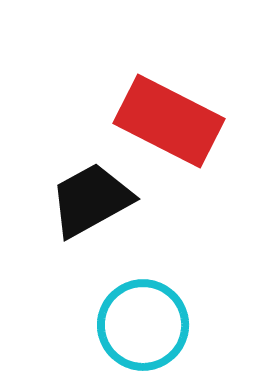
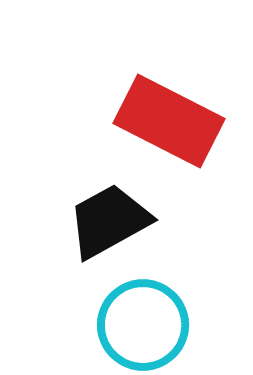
black trapezoid: moved 18 px right, 21 px down
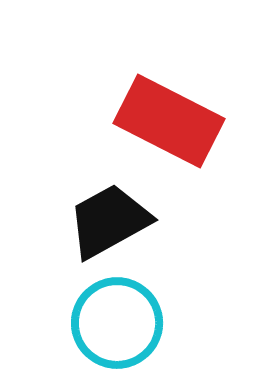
cyan circle: moved 26 px left, 2 px up
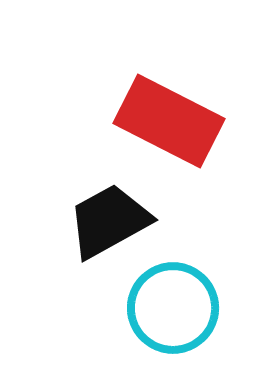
cyan circle: moved 56 px right, 15 px up
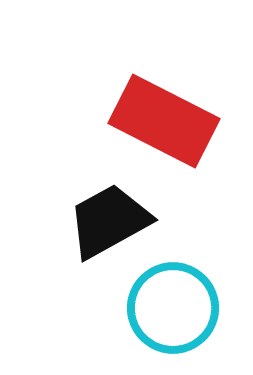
red rectangle: moved 5 px left
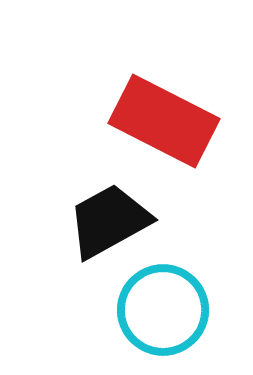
cyan circle: moved 10 px left, 2 px down
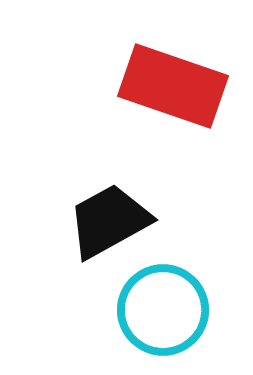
red rectangle: moved 9 px right, 35 px up; rotated 8 degrees counterclockwise
